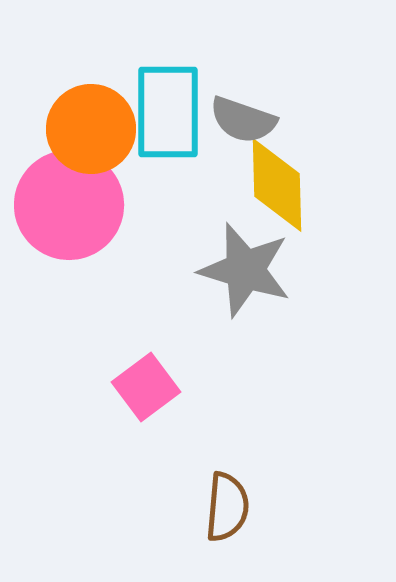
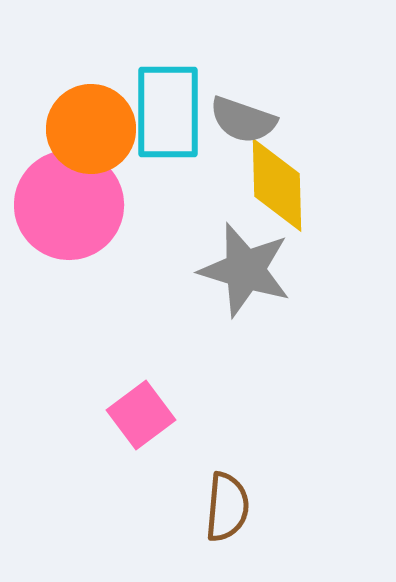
pink square: moved 5 px left, 28 px down
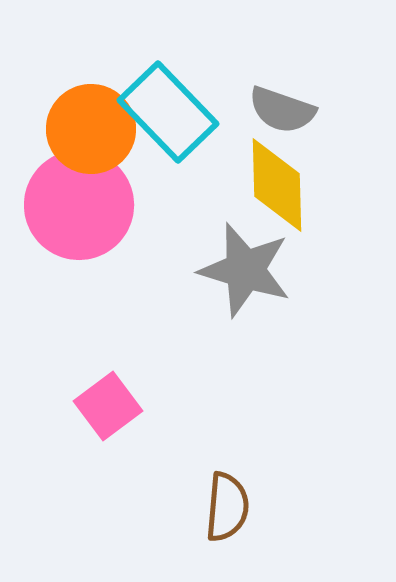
cyan rectangle: rotated 44 degrees counterclockwise
gray semicircle: moved 39 px right, 10 px up
pink circle: moved 10 px right
pink square: moved 33 px left, 9 px up
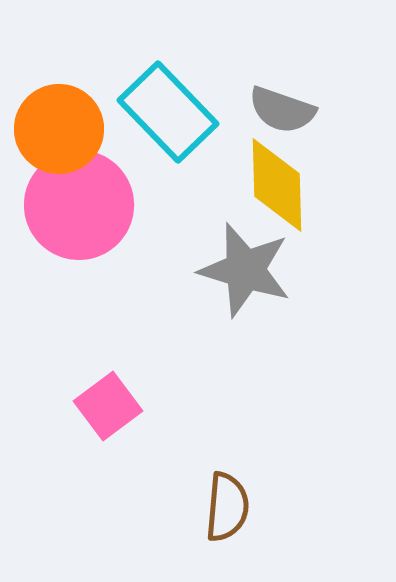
orange circle: moved 32 px left
